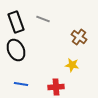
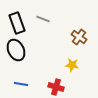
black rectangle: moved 1 px right, 1 px down
red cross: rotated 21 degrees clockwise
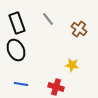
gray line: moved 5 px right; rotated 32 degrees clockwise
brown cross: moved 8 px up
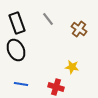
yellow star: moved 2 px down
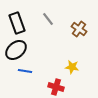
black ellipse: rotated 75 degrees clockwise
blue line: moved 4 px right, 13 px up
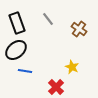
yellow star: rotated 16 degrees clockwise
red cross: rotated 28 degrees clockwise
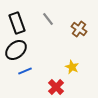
blue line: rotated 32 degrees counterclockwise
